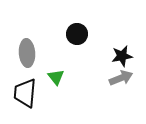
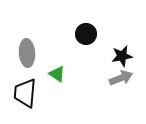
black circle: moved 9 px right
green triangle: moved 1 px right, 3 px up; rotated 18 degrees counterclockwise
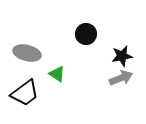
gray ellipse: rotated 72 degrees counterclockwise
black trapezoid: rotated 132 degrees counterclockwise
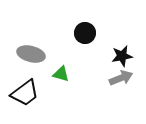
black circle: moved 1 px left, 1 px up
gray ellipse: moved 4 px right, 1 px down
green triangle: moved 4 px right; rotated 18 degrees counterclockwise
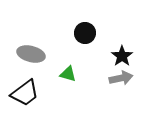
black star: rotated 25 degrees counterclockwise
green triangle: moved 7 px right
gray arrow: rotated 10 degrees clockwise
